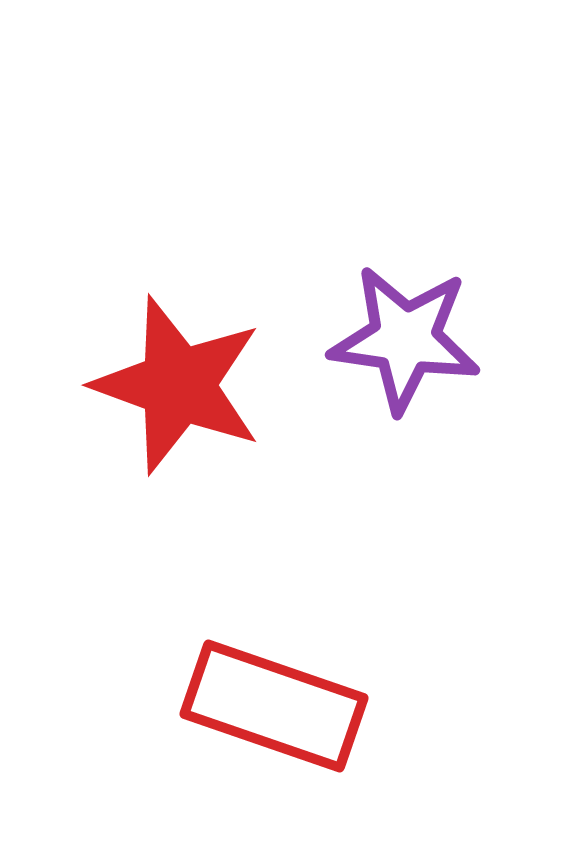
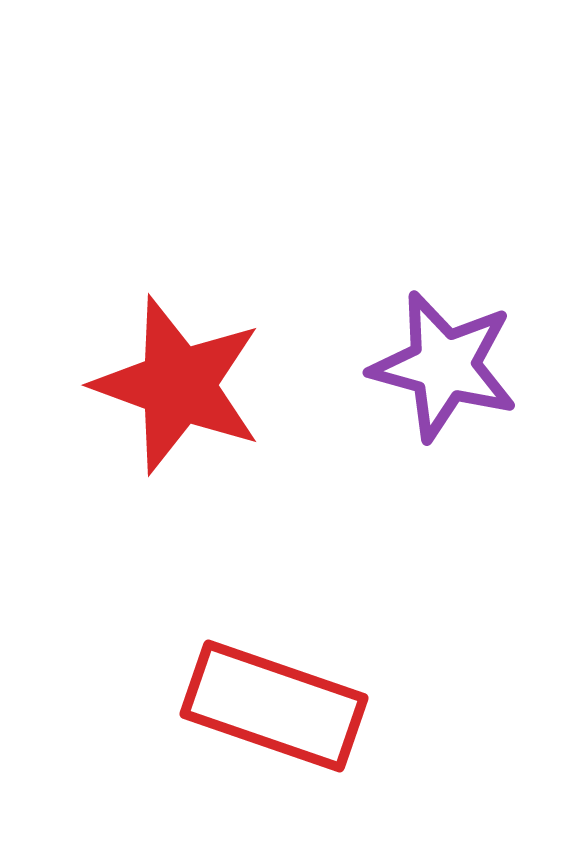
purple star: moved 39 px right, 27 px down; rotated 7 degrees clockwise
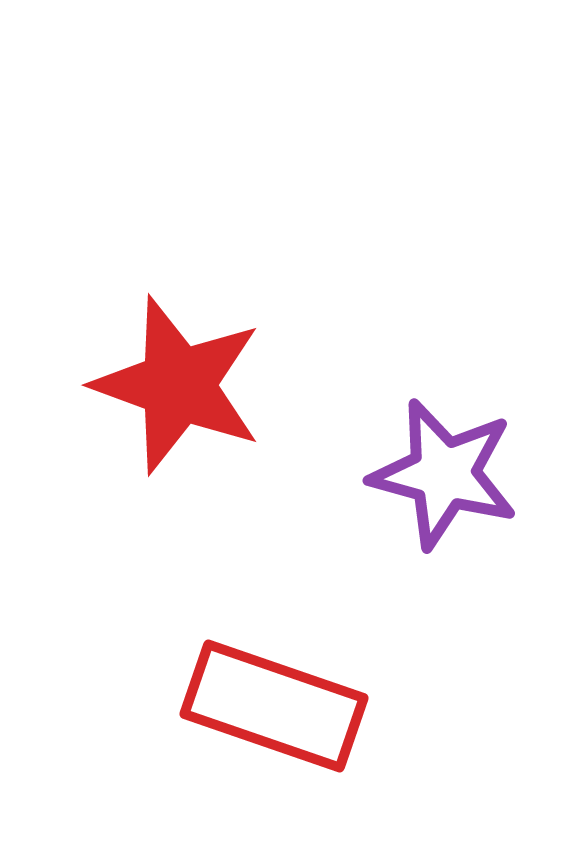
purple star: moved 108 px down
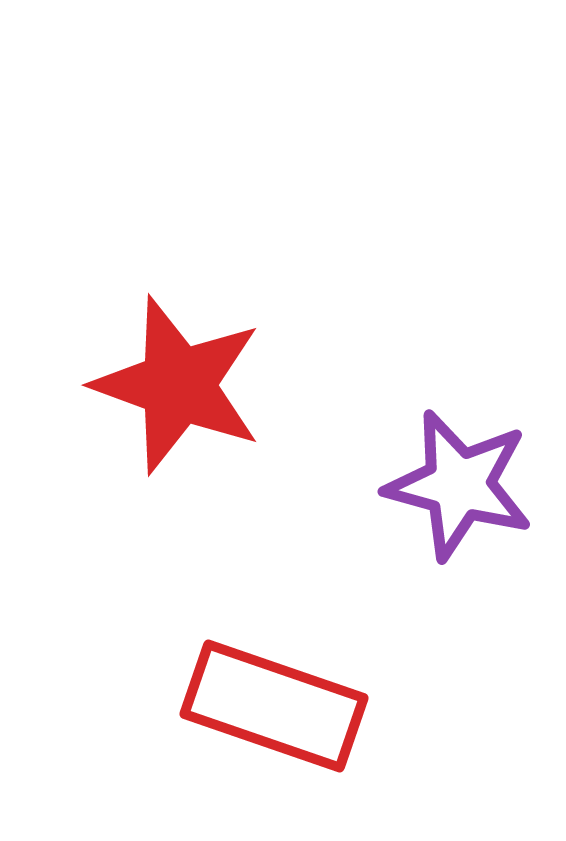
purple star: moved 15 px right, 11 px down
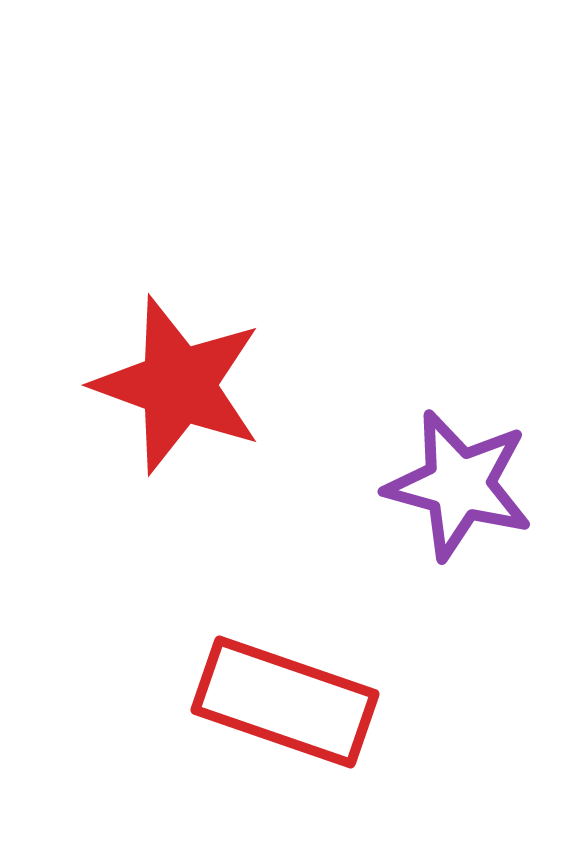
red rectangle: moved 11 px right, 4 px up
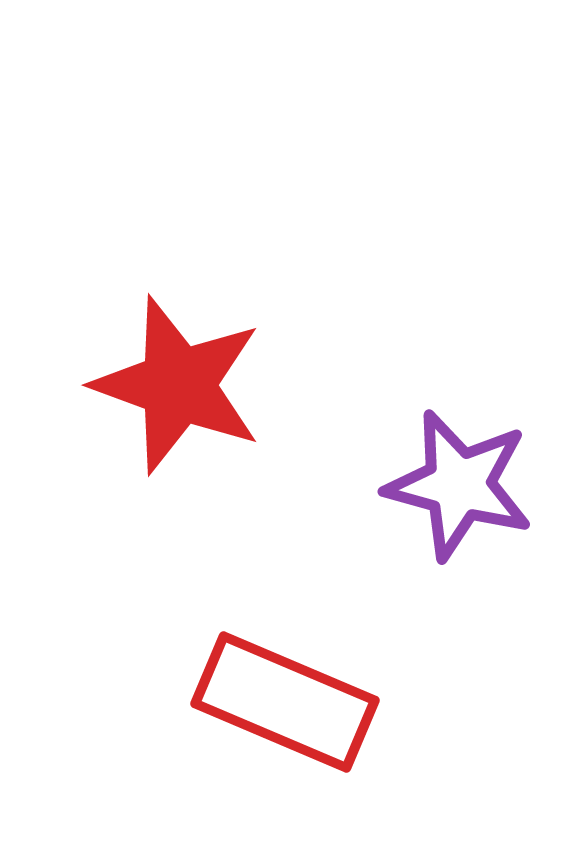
red rectangle: rotated 4 degrees clockwise
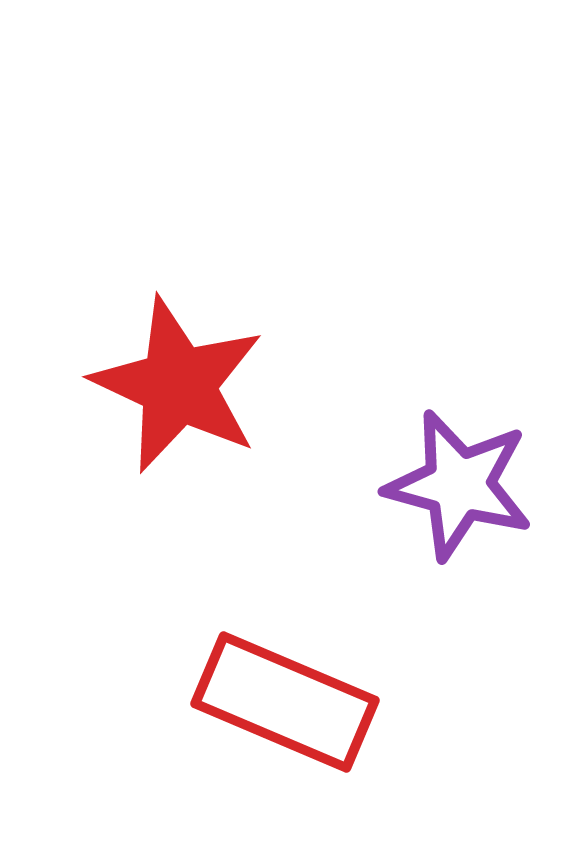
red star: rotated 5 degrees clockwise
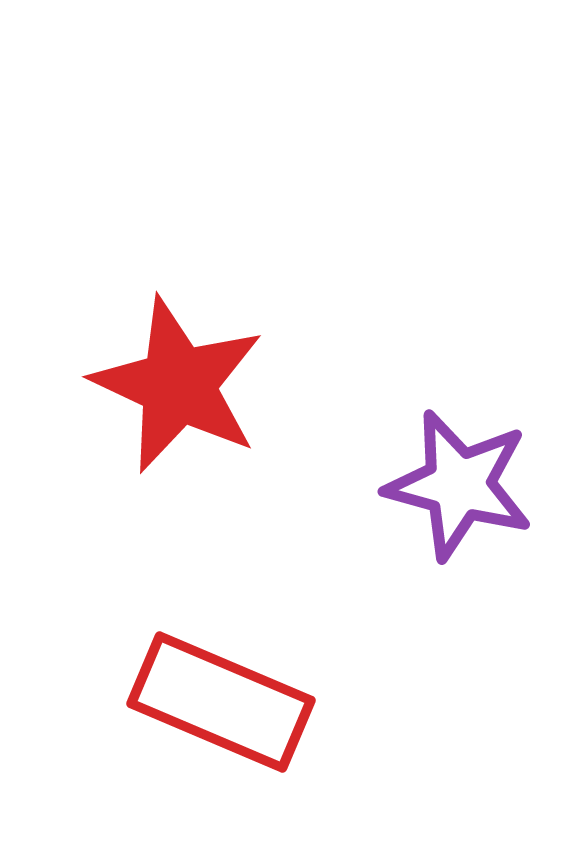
red rectangle: moved 64 px left
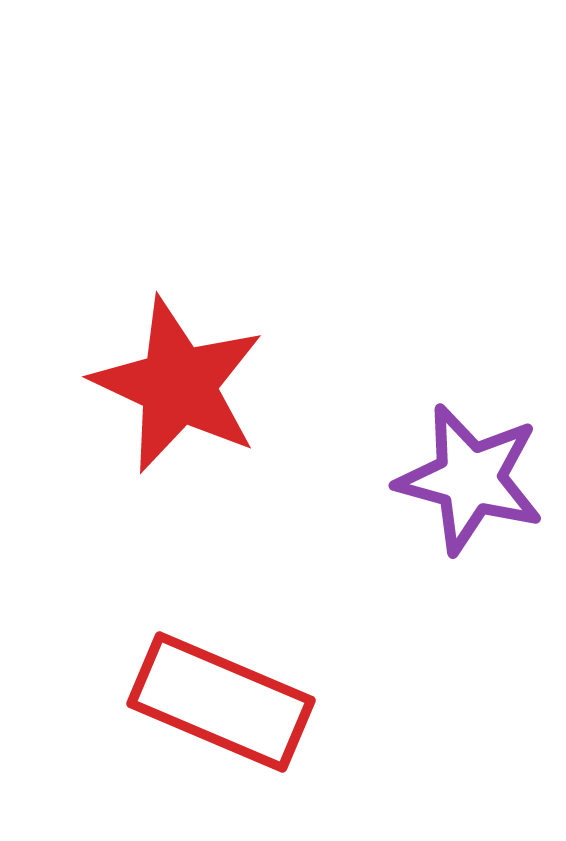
purple star: moved 11 px right, 6 px up
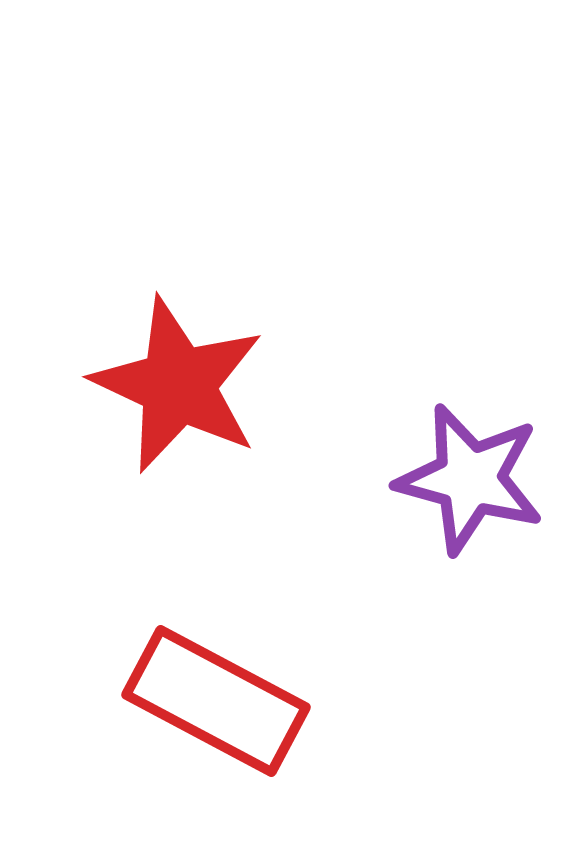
red rectangle: moved 5 px left, 1 px up; rotated 5 degrees clockwise
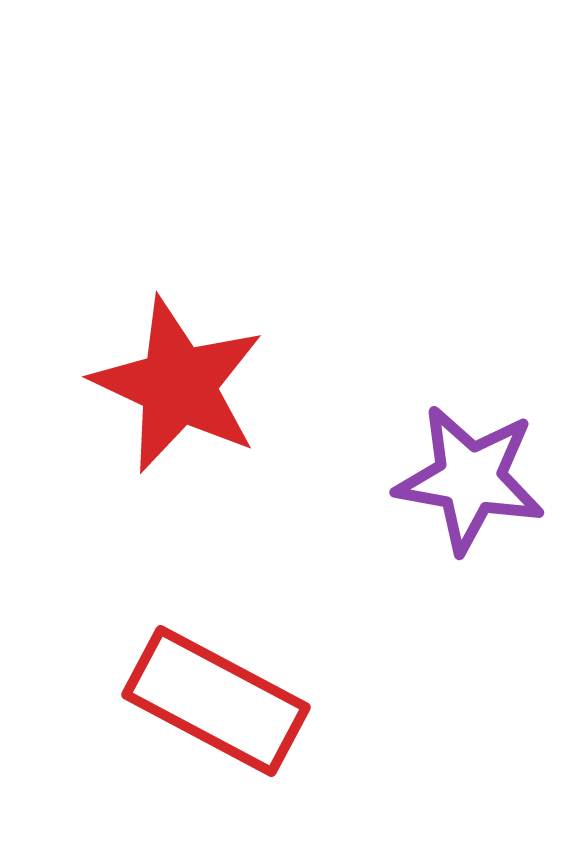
purple star: rotated 5 degrees counterclockwise
